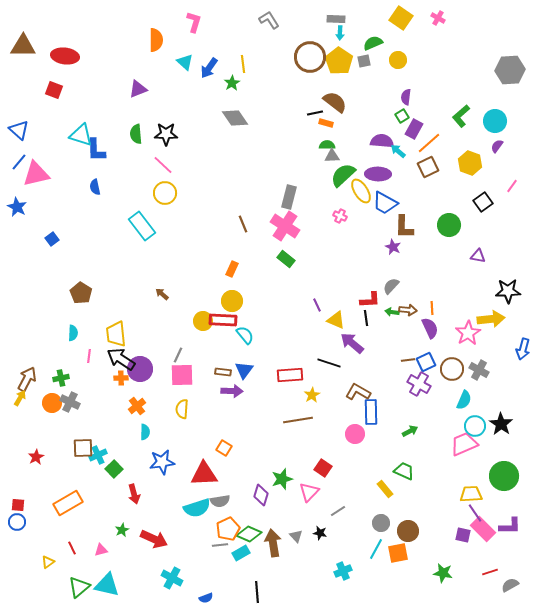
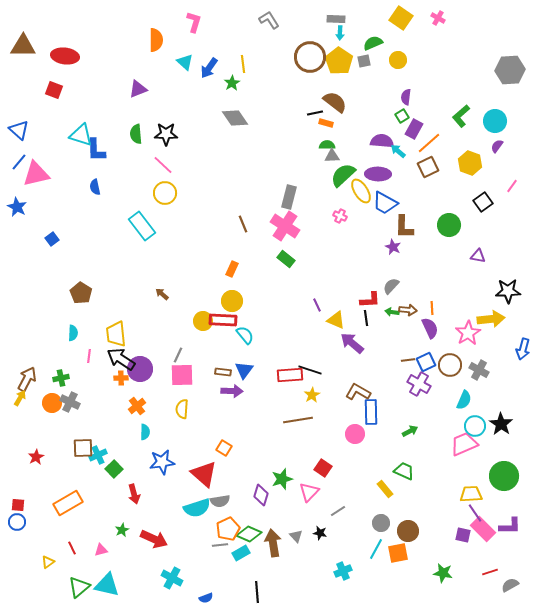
black line at (329, 363): moved 19 px left, 7 px down
brown circle at (452, 369): moved 2 px left, 4 px up
red triangle at (204, 474): rotated 44 degrees clockwise
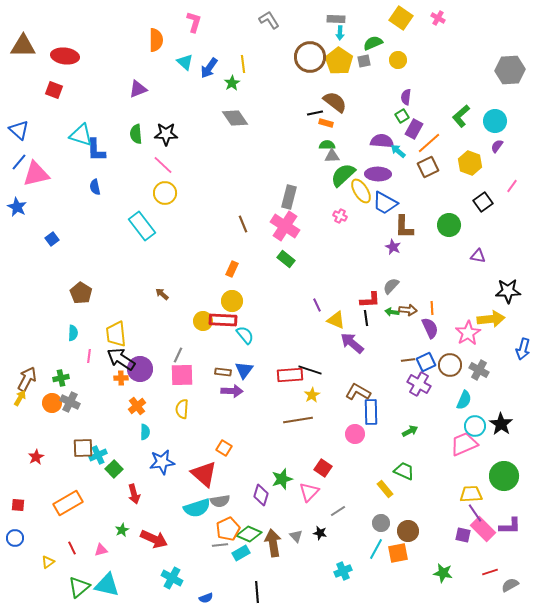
blue circle at (17, 522): moved 2 px left, 16 px down
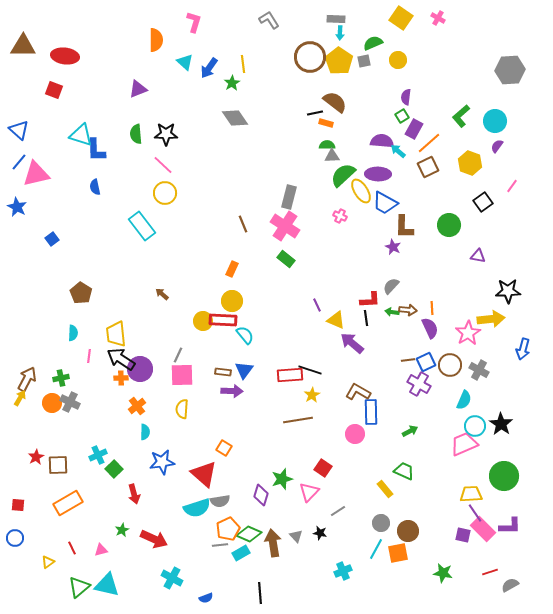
brown square at (83, 448): moved 25 px left, 17 px down
black line at (257, 592): moved 3 px right, 1 px down
